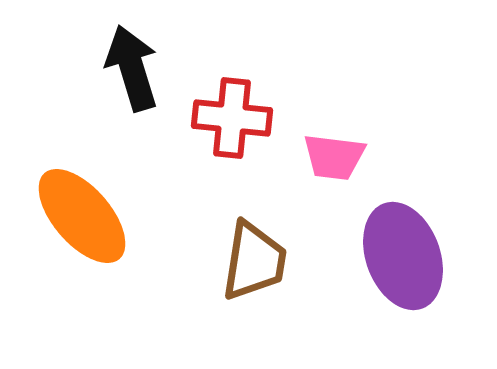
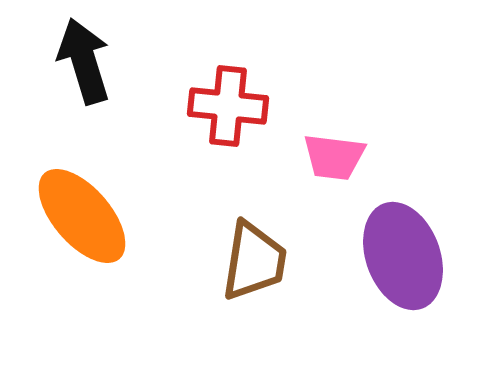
black arrow: moved 48 px left, 7 px up
red cross: moved 4 px left, 12 px up
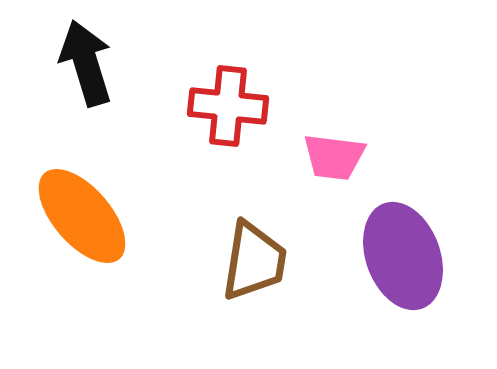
black arrow: moved 2 px right, 2 px down
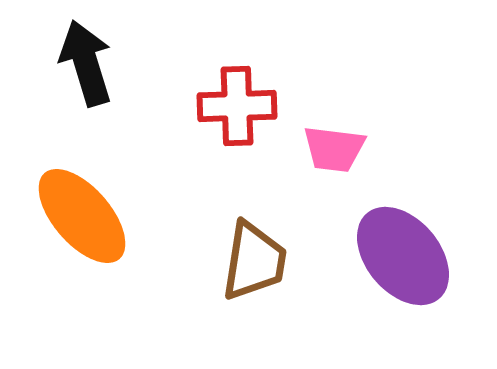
red cross: moved 9 px right; rotated 8 degrees counterclockwise
pink trapezoid: moved 8 px up
purple ellipse: rotated 20 degrees counterclockwise
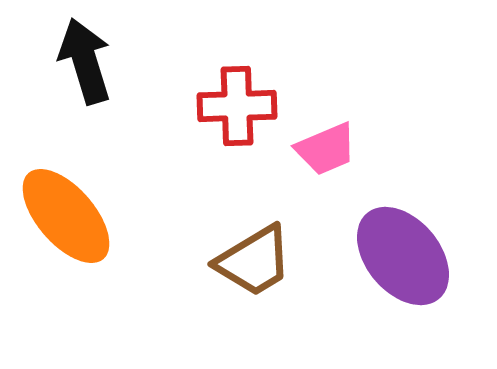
black arrow: moved 1 px left, 2 px up
pink trapezoid: moved 8 px left; rotated 30 degrees counterclockwise
orange ellipse: moved 16 px left
brown trapezoid: rotated 50 degrees clockwise
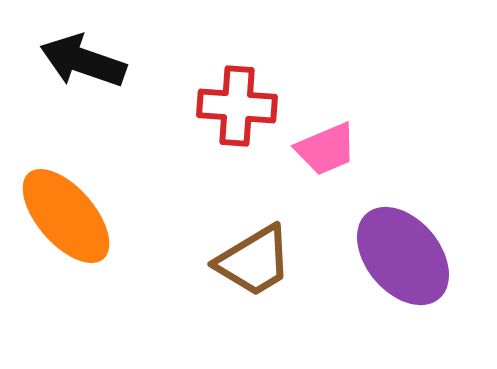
black arrow: moved 2 px left; rotated 54 degrees counterclockwise
red cross: rotated 6 degrees clockwise
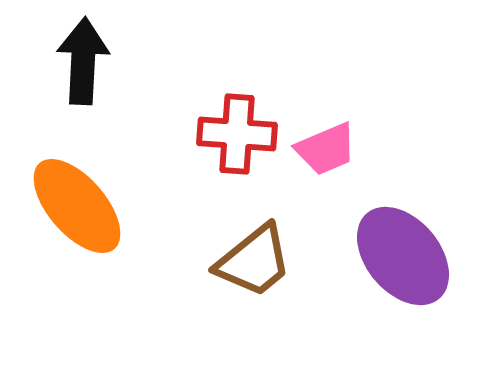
black arrow: rotated 74 degrees clockwise
red cross: moved 28 px down
orange ellipse: moved 11 px right, 10 px up
brown trapezoid: rotated 8 degrees counterclockwise
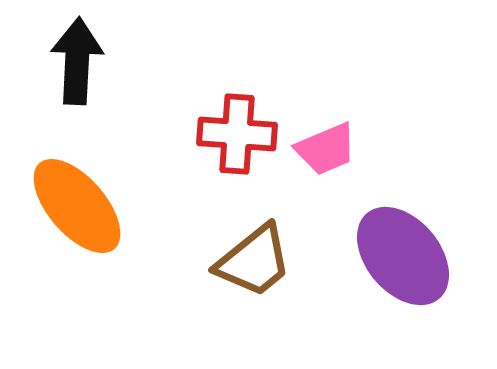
black arrow: moved 6 px left
